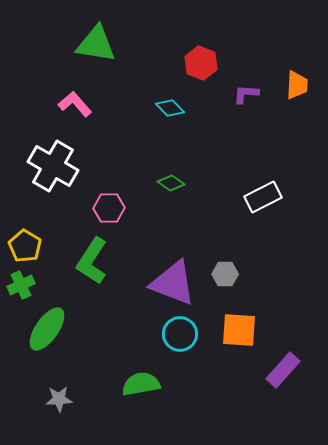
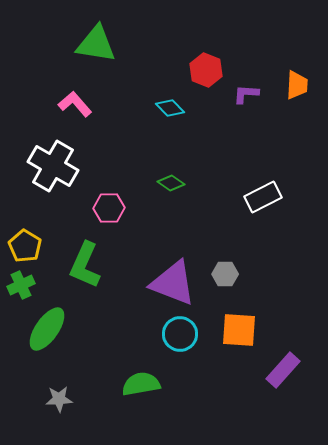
red hexagon: moved 5 px right, 7 px down
green L-shape: moved 7 px left, 4 px down; rotated 9 degrees counterclockwise
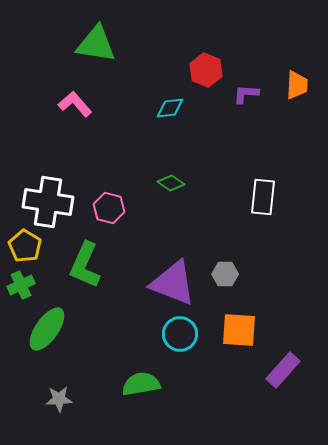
cyan diamond: rotated 52 degrees counterclockwise
white cross: moved 5 px left, 36 px down; rotated 21 degrees counterclockwise
white rectangle: rotated 57 degrees counterclockwise
pink hexagon: rotated 16 degrees clockwise
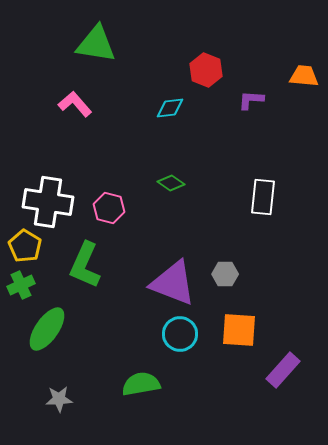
orange trapezoid: moved 7 px right, 9 px up; rotated 88 degrees counterclockwise
purple L-shape: moved 5 px right, 6 px down
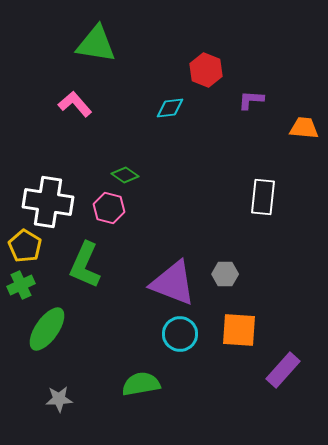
orange trapezoid: moved 52 px down
green diamond: moved 46 px left, 8 px up
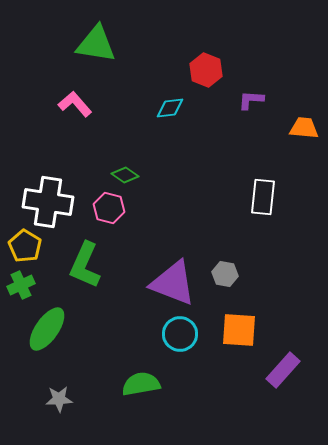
gray hexagon: rotated 10 degrees clockwise
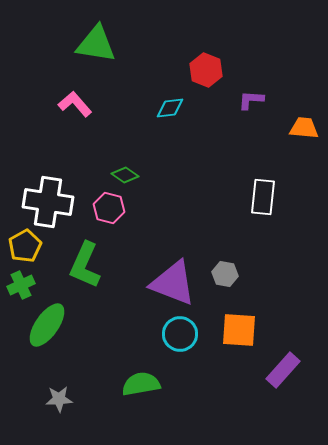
yellow pentagon: rotated 12 degrees clockwise
green ellipse: moved 4 px up
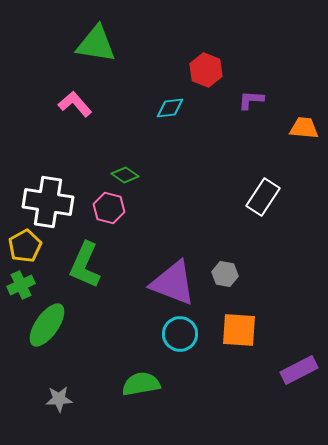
white rectangle: rotated 27 degrees clockwise
purple rectangle: moved 16 px right; rotated 21 degrees clockwise
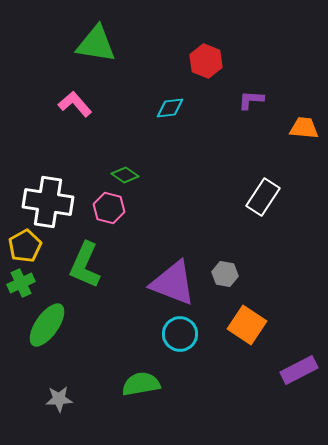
red hexagon: moved 9 px up
green cross: moved 2 px up
orange square: moved 8 px right, 5 px up; rotated 30 degrees clockwise
